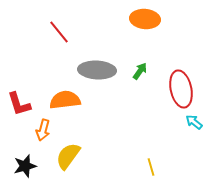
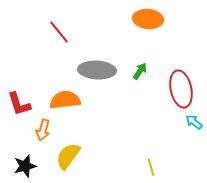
orange ellipse: moved 3 px right
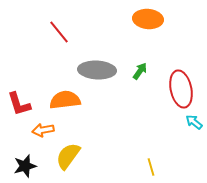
orange arrow: rotated 65 degrees clockwise
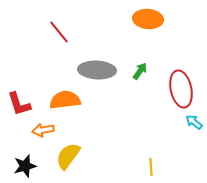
yellow line: rotated 12 degrees clockwise
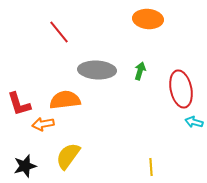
green arrow: rotated 18 degrees counterclockwise
cyan arrow: rotated 24 degrees counterclockwise
orange arrow: moved 6 px up
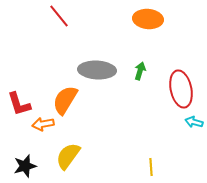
red line: moved 16 px up
orange semicircle: rotated 52 degrees counterclockwise
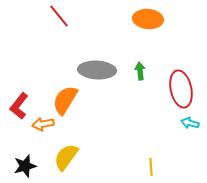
green arrow: rotated 24 degrees counterclockwise
red L-shape: moved 2 px down; rotated 56 degrees clockwise
cyan arrow: moved 4 px left, 1 px down
yellow semicircle: moved 2 px left, 1 px down
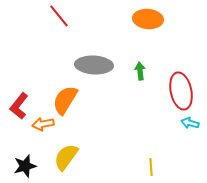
gray ellipse: moved 3 px left, 5 px up
red ellipse: moved 2 px down
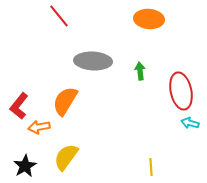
orange ellipse: moved 1 px right
gray ellipse: moved 1 px left, 4 px up
orange semicircle: moved 1 px down
orange arrow: moved 4 px left, 3 px down
black star: rotated 15 degrees counterclockwise
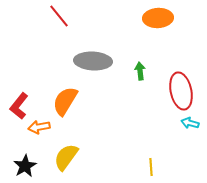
orange ellipse: moved 9 px right, 1 px up; rotated 8 degrees counterclockwise
